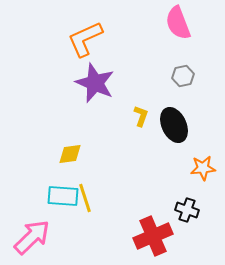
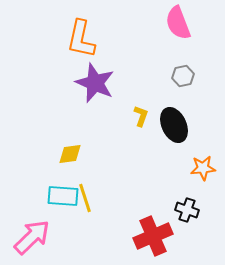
orange L-shape: moved 4 px left; rotated 54 degrees counterclockwise
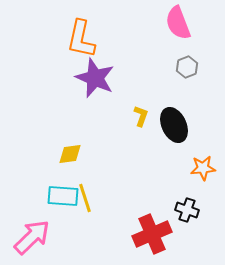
gray hexagon: moved 4 px right, 9 px up; rotated 10 degrees counterclockwise
purple star: moved 5 px up
red cross: moved 1 px left, 2 px up
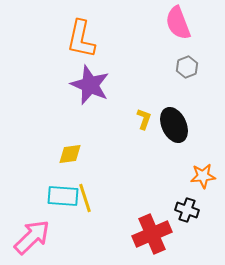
purple star: moved 5 px left, 7 px down
yellow L-shape: moved 3 px right, 3 px down
orange star: moved 8 px down
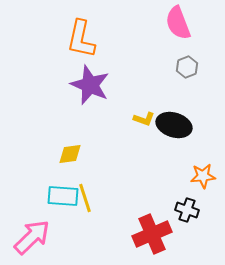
yellow L-shape: rotated 90 degrees clockwise
black ellipse: rotated 48 degrees counterclockwise
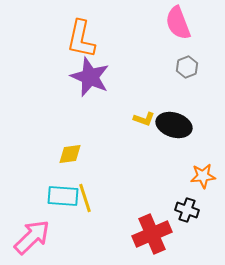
purple star: moved 8 px up
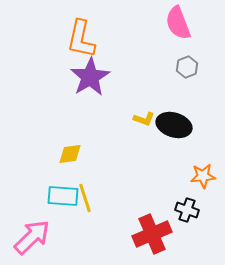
purple star: rotated 18 degrees clockwise
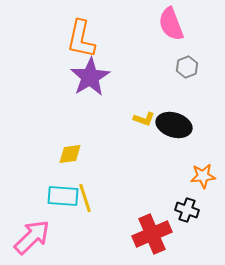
pink semicircle: moved 7 px left, 1 px down
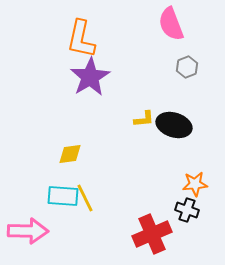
yellow L-shape: rotated 25 degrees counterclockwise
orange star: moved 8 px left, 8 px down
yellow line: rotated 8 degrees counterclockwise
pink arrow: moved 4 px left, 6 px up; rotated 45 degrees clockwise
